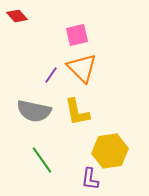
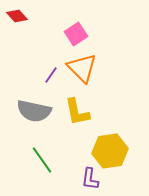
pink square: moved 1 px left, 1 px up; rotated 20 degrees counterclockwise
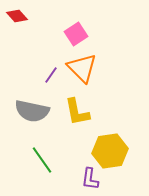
gray semicircle: moved 2 px left
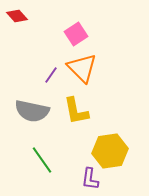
yellow L-shape: moved 1 px left, 1 px up
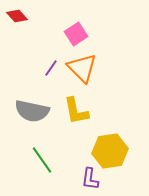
purple line: moved 7 px up
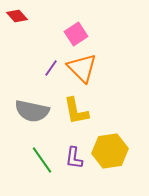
purple L-shape: moved 16 px left, 21 px up
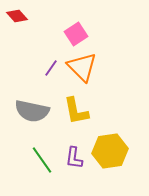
orange triangle: moved 1 px up
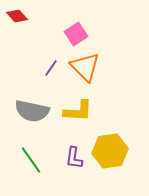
orange triangle: moved 3 px right
yellow L-shape: moved 2 px right; rotated 76 degrees counterclockwise
green line: moved 11 px left
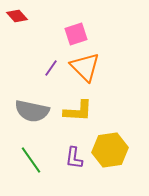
pink square: rotated 15 degrees clockwise
yellow hexagon: moved 1 px up
